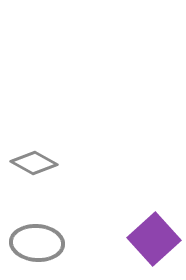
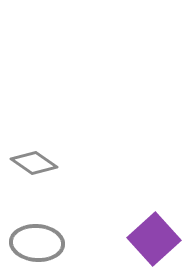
gray diamond: rotated 6 degrees clockwise
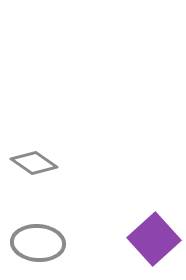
gray ellipse: moved 1 px right
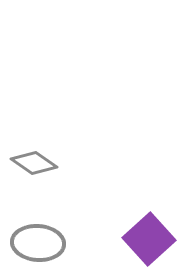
purple square: moved 5 px left
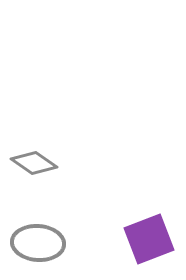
purple square: rotated 21 degrees clockwise
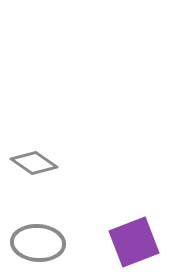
purple square: moved 15 px left, 3 px down
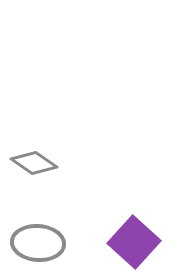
purple square: rotated 27 degrees counterclockwise
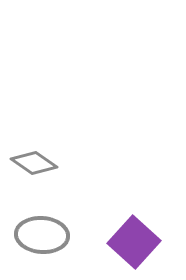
gray ellipse: moved 4 px right, 8 px up
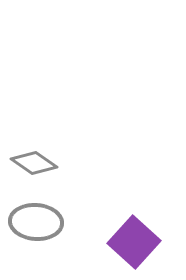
gray ellipse: moved 6 px left, 13 px up
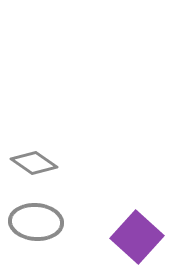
purple square: moved 3 px right, 5 px up
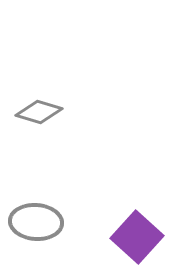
gray diamond: moved 5 px right, 51 px up; rotated 18 degrees counterclockwise
